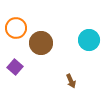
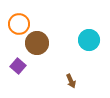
orange circle: moved 3 px right, 4 px up
brown circle: moved 4 px left
purple square: moved 3 px right, 1 px up
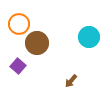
cyan circle: moved 3 px up
brown arrow: rotated 64 degrees clockwise
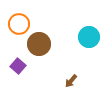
brown circle: moved 2 px right, 1 px down
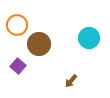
orange circle: moved 2 px left, 1 px down
cyan circle: moved 1 px down
